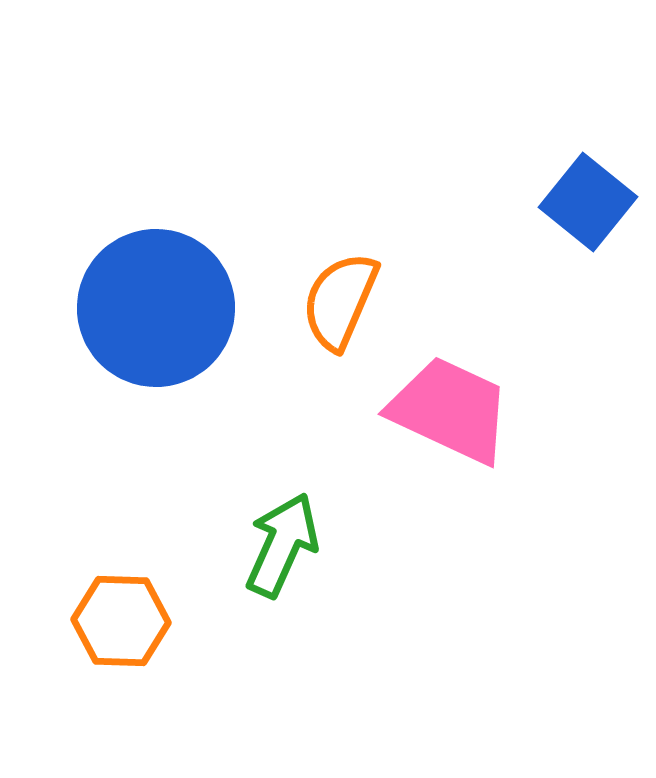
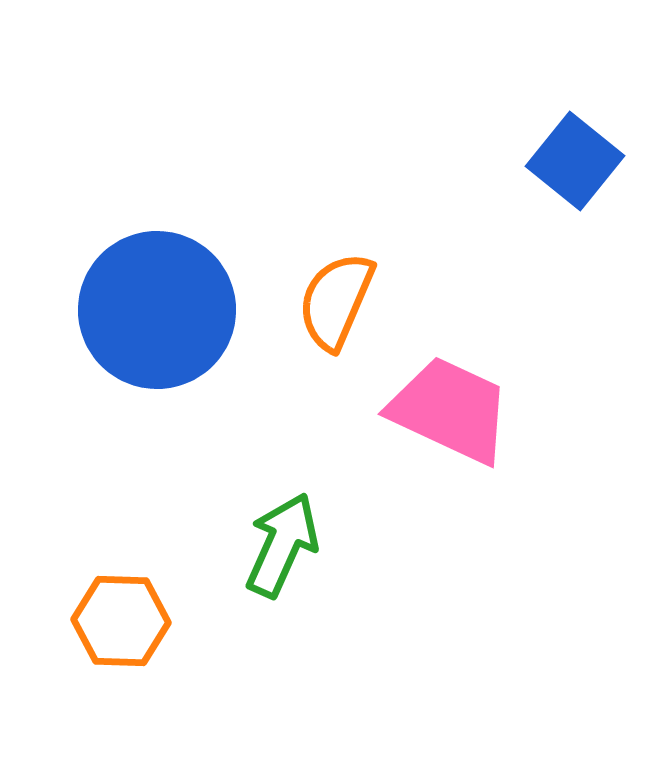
blue square: moved 13 px left, 41 px up
orange semicircle: moved 4 px left
blue circle: moved 1 px right, 2 px down
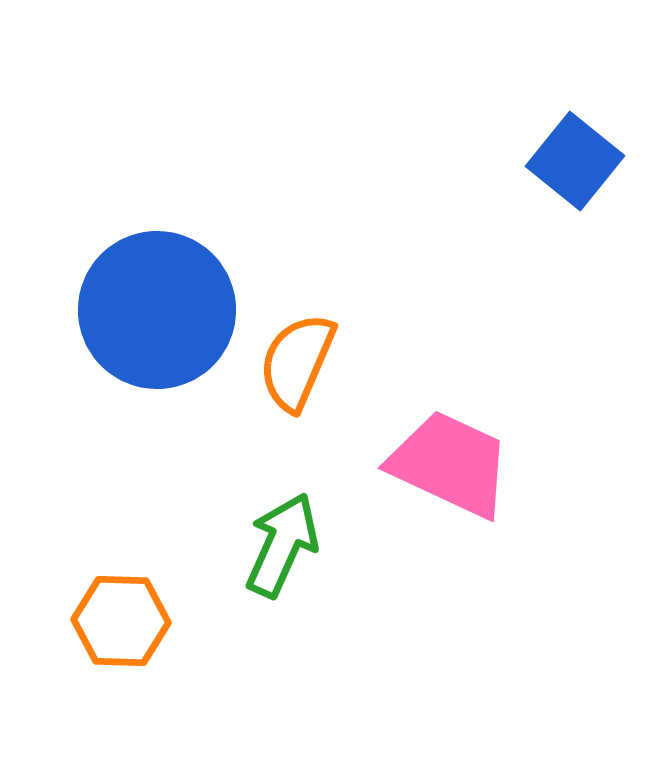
orange semicircle: moved 39 px left, 61 px down
pink trapezoid: moved 54 px down
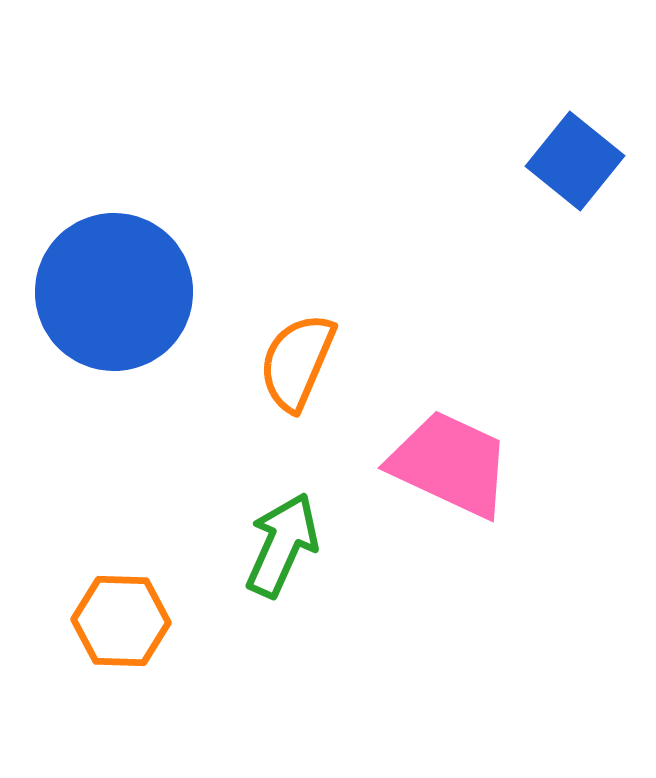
blue circle: moved 43 px left, 18 px up
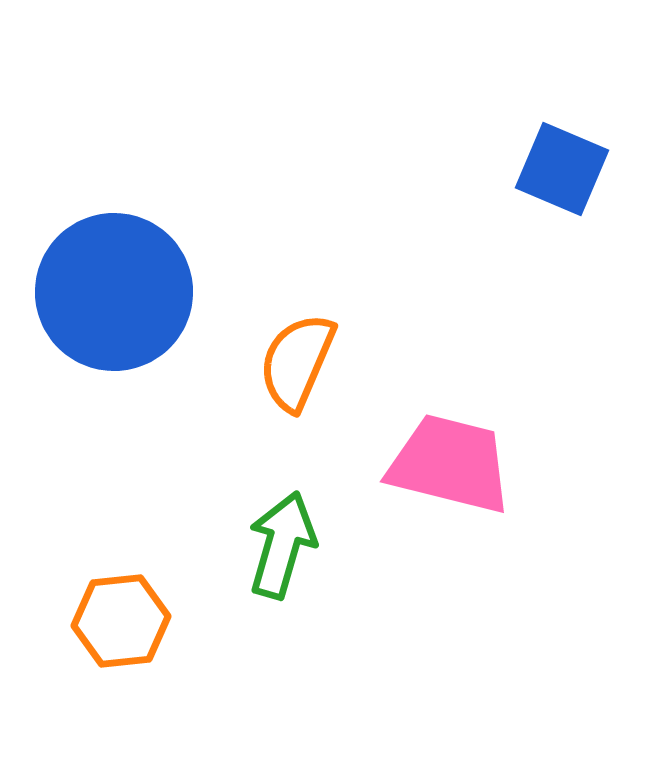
blue square: moved 13 px left, 8 px down; rotated 16 degrees counterclockwise
pink trapezoid: rotated 11 degrees counterclockwise
green arrow: rotated 8 degrees counterclockwise
orange hexagon: rotated 8 degrees counterclockwise
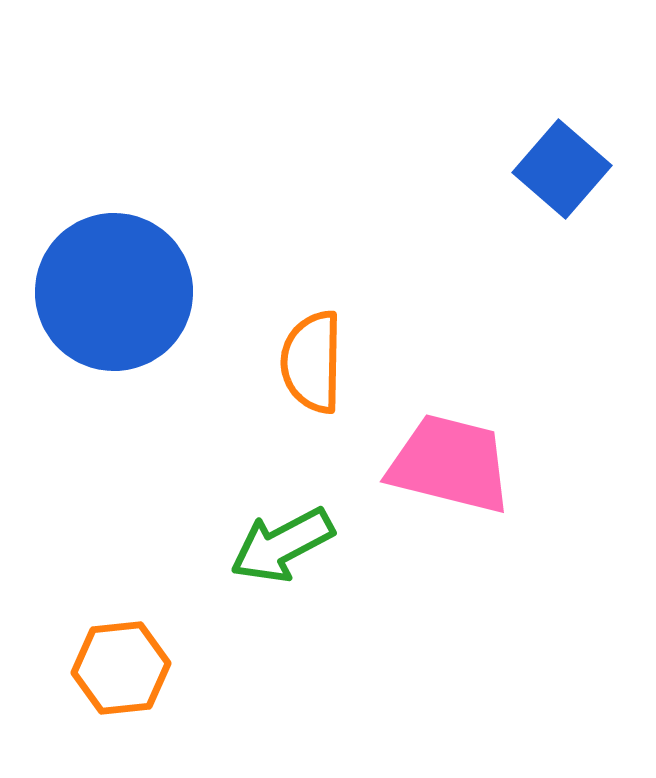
blue square: rotated 18 degrees clockwise
orange semicircle: moved 15 px right; rotated 22 degrees counterclockwise
green arrow: rotated 134 degrees counterclockwise
orange hexagon: moved 47 px down
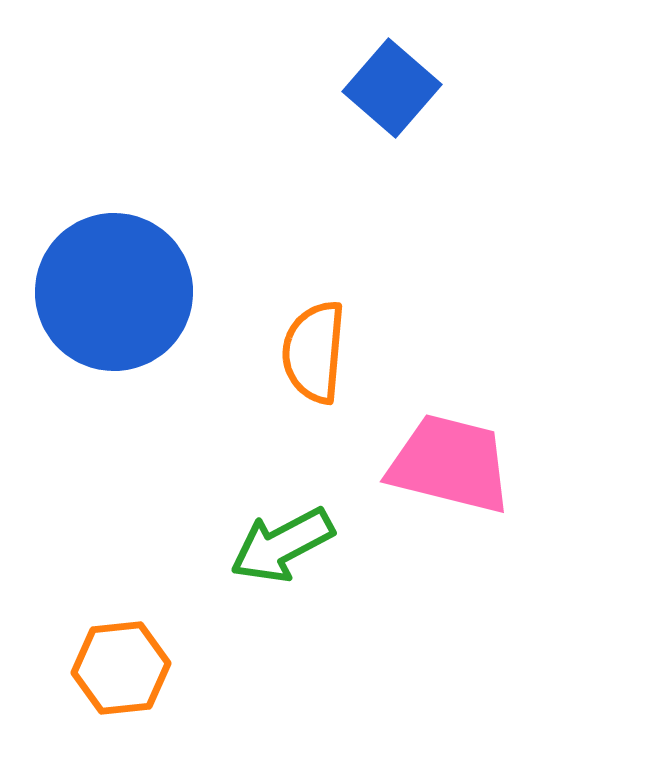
blue square: moved 170 px left, 81 px up
orange semicircle: moved 2 px right, 10 px up; rotated 4 degrees clockwise
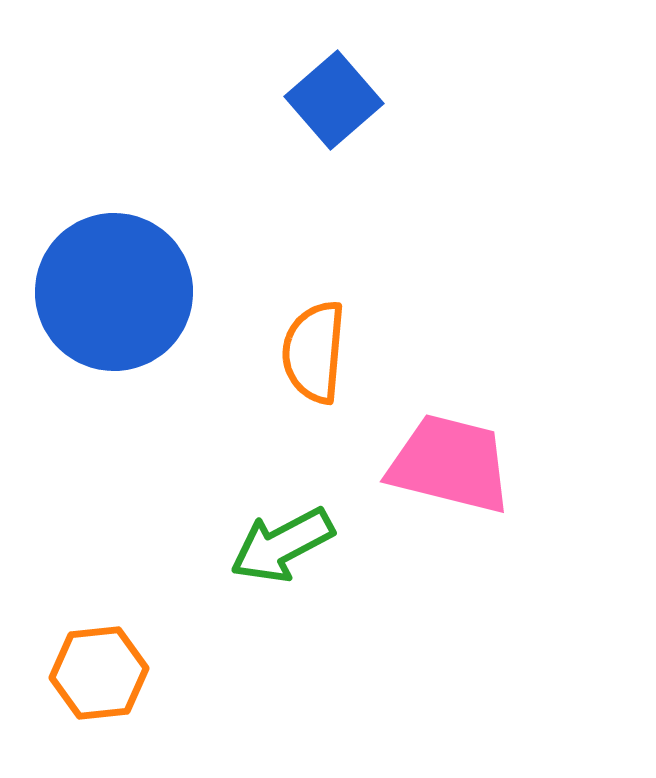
blue square: moved 58 px left, 12 px down; rotated 8 degrees clockwise
orange hexagon: moved 22 px left, 5 px down
